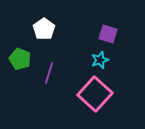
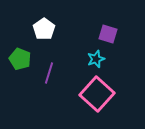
cyan star: moved 4 px left, 1 px up
pink square: moved 2 px right
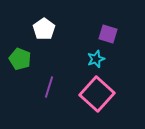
purple line: moved 14 px down
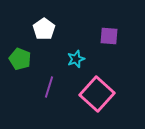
purple square: moved 1 px right, 2 px down; rotated 12 degrees counterclockwise
cyan star: moved 20 px left
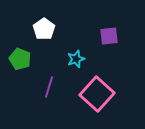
purple square: rotated 12 degrees counterclockwise
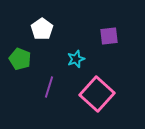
white pentagon: moved 2 px left
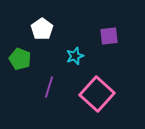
cyan star: moved 1 px left, 3 px up
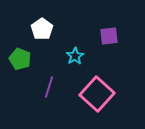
cyan star: rotated 12 degrees counterclockwise
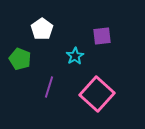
purple square: moved 7 px left
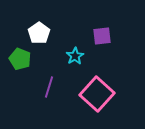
white pentagon: moved 3 px left, 4 px down
